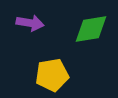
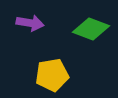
green diamond: rotated 30 degrees clockwise
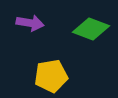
yellow pentagon: moved 1 px left, 1 px down
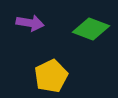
yellow pentagon: rotated 16 degrees counterclockwise
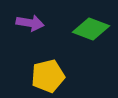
yellow pentagon: moved 3 px left; rotated 12 degrees clockwise
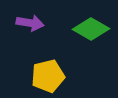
green diamond: rotated 9 degrees clockwise
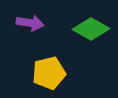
yellow pentagon: moved 1 px right, 3 px up
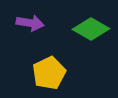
yellow pentagon: rotated 12 degrees counterclockwise
